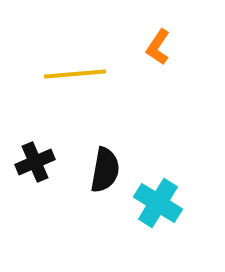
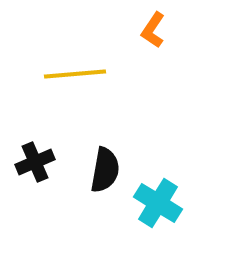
orange L-shape: moved 5 px left, 17 px up
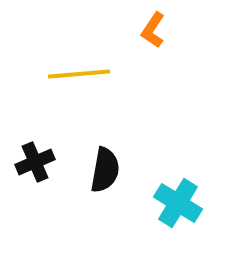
yellow line: moved 4 px right
cyan cross: moved 20 px right
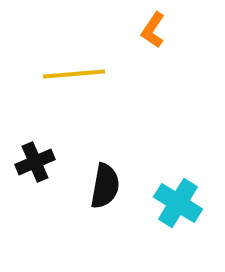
yellow line: moved 5 px left
black semicircle: moved 16 px down
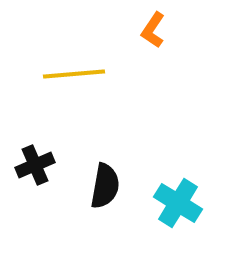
black cross: moved 3 px down
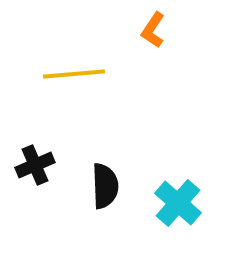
black semicircle: rotated 12 degrees counterclockwise
cyan cross: rotated 9 degrees clockwise
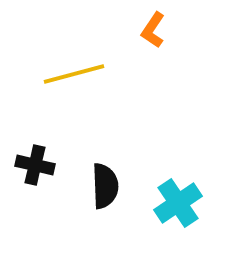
yellow line: rotated 10 degrees counterclockwise
black cross: rotated 36 degrees clockwise
cyan cross: rotated 15 degrees clockwise
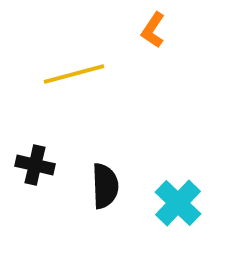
cyan cross: rotated 12 degrees counterclockwise
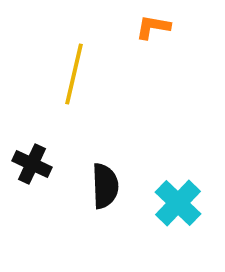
orange L-shape: moved 3 px up; rotated 66 degrees clockwise
yellow line: rotated 62 degrees counterclockwise
black cross: moved 3 px left, 1 px up; rotated 12 degrees clockwise
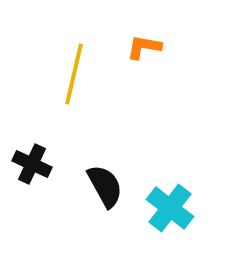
orange L-shape: moved 9 px left, 20 px down
black semicircle: rotated 27 degrees counterclockwise
cyan cross: moved 8 px left, 5 px down; rotated 6 degrees counterclockwise
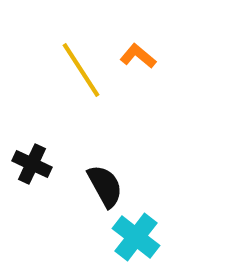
orange L-shape: moved 6 px left, 9 px down; rotated 30 degrees clockwise
yellow line: moved 7 px right, 4 px up; rotated 46 degrees counterclockwise
cyan cross: moved 34 px left, 29 px down
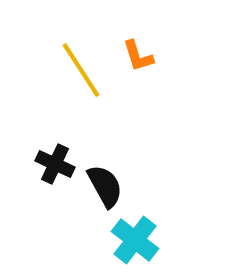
orange L-shape: rotated 147 degrees counterclockwise
black cross: moved 23 px right
cyan cross: moved 1 px left, 3 px down
